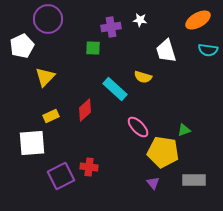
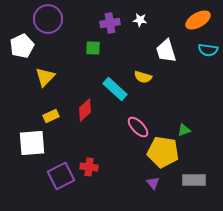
purple cross: moved 1 px left, 4 px up
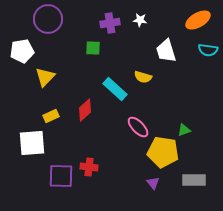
white pentagon: moved 5 px down; rotated 15 degrees clockwise
purple square: rotated 28 degrees clockwise
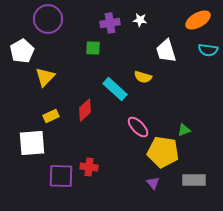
white pentagon: rotated 20 degrees counterclockwise
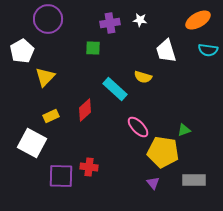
white square: rotated 32 degrees clockwise
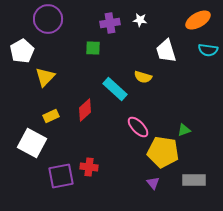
purple square: rotated 12 degrees counterclockwise
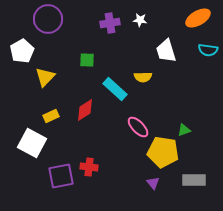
orange ellipse: moved 2 px up
green square: moved 6 px left, 12 px down
yellow semicircle: rotated 18 degrees counterclockwise
red diamond: rotated 10 degrees clockwise
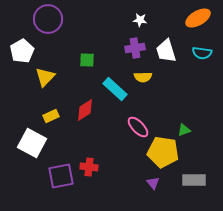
purple cross: moved 25 px right, 25 px down
cyan semicircle: moved 6 px left, 3 px down
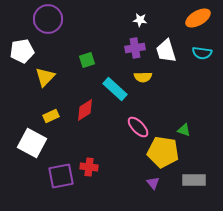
white pentagon: rotated 20 degrees clockwise
green square: rotated 21 degrees counterclockwise
green triangle: rotated 40 degrees clockwise
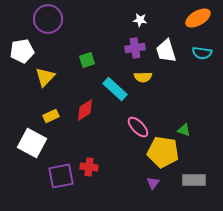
purple triangle: rotated 16 degrees clockwise
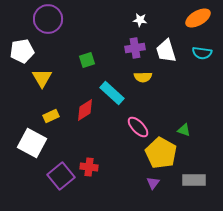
yellow triangle: moved 3 px left, 1 px down; rotated 15 degrees counterclockwise
cyan rectangle: moved 3 px left, 4 px down
yellow pentagon: moved 2 px left, 1 px down; rotated 20 degrees clockwise
purple square: rotated 28 degrees counterclockwise
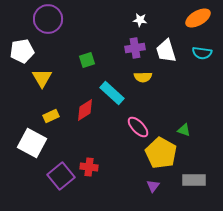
purple triangle: moved 3 px down
